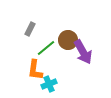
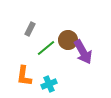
orange L-shape: moved 11 px left, 6 px down
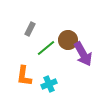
purple arrow: moved 2 px down
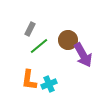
green line: moved 7 px left, 2 px up
purple arrow: moved 1 px down
orange L-shape: moved 5 px right, 4 px down
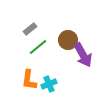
gray rectangle: rotated 24 degrees clockwise
green line: moved 1 px left, 1 px down
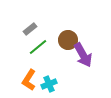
orange L-shape: rotated 25 degrees clockwise
